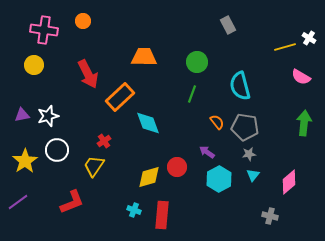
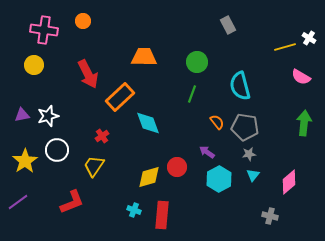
red cross: moved 2 px left, 5 px up
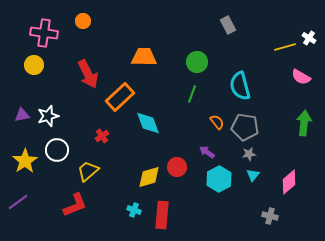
pink cross: moved 3 px down
yellow trapezoid: moved 6 px left, 5 px down; rotated 15 degrees clockwise
red L-shape: moved 3 px right, 3 px down
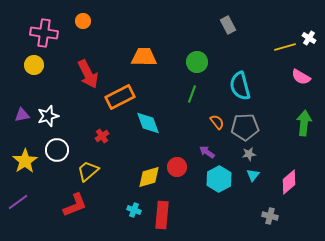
orange rectangle: rotated 16 degrees clockwise
gray pentagon: rotated 12 degrees counterclockwise
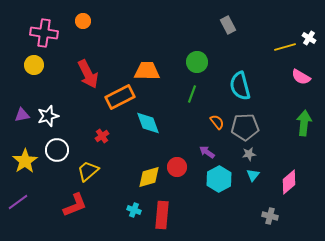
orange trapezoid: moved 3 px right, 14 px down
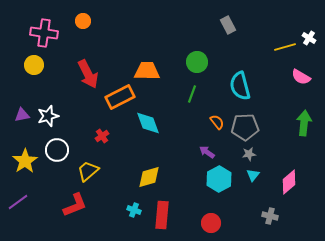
red circle: moved 34 px right, 56 px down
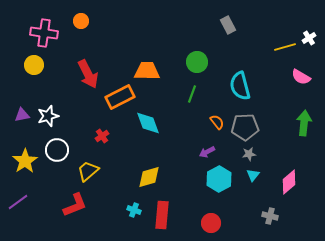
orange circle: moved 2 px left
white cross: rotated 24 degrees clockwise
purple arrow: rotated 63 degrees counterclockwise
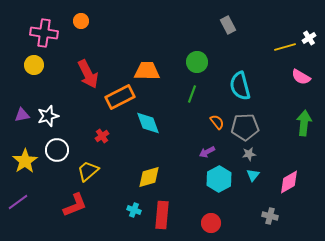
pink diamond: rotated 10 degrees clockwise
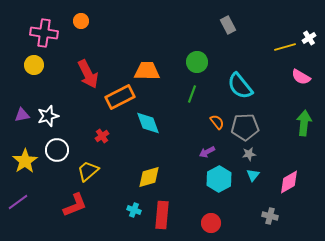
cyan semicircle: rotated 24 degrees counterclockwise
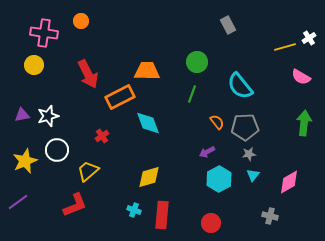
yellow star: rotated 10 degrees clockwise
